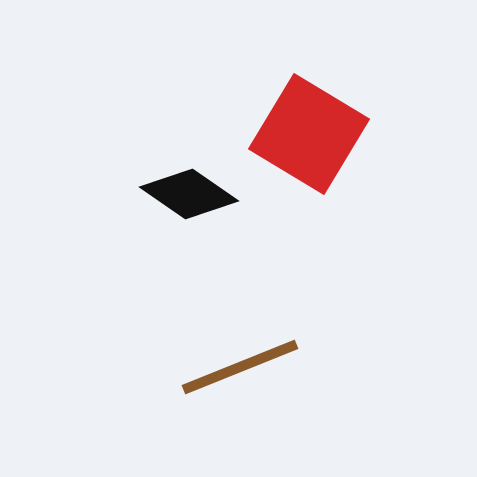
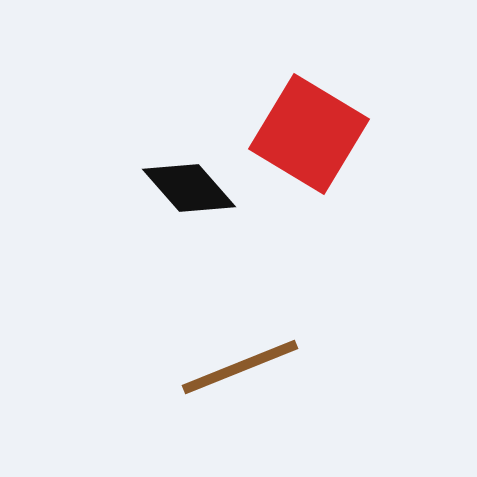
black diamond: moved 6 px up; rotated 14 degrees clockwise
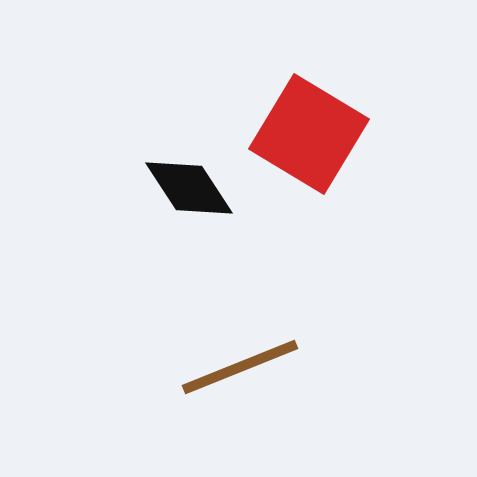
black diamond: rotated 8 degrees clockwise
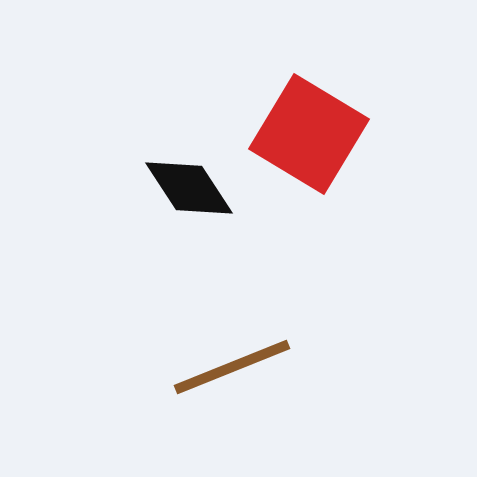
brown line: moved 8 px left
